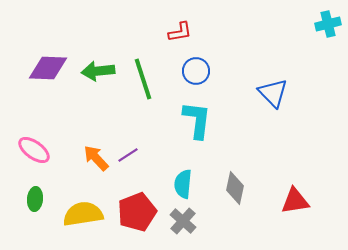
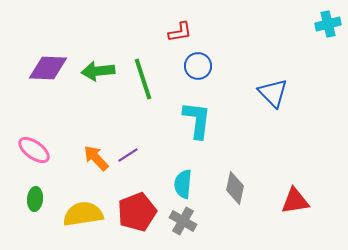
blue circle: moved 2 px right, 5 px up
gray cross: rotated 12 degrees counterclockwise
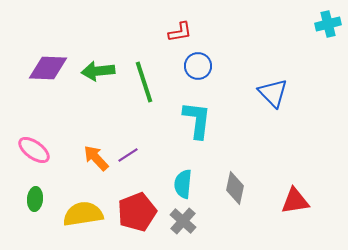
green line: moved 1 px right, 3 px down
gray cross: rotated 12 degrees clockwise
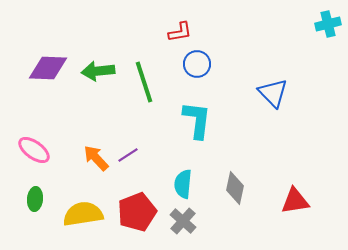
blue circle: moved 1 px left, 2 px up
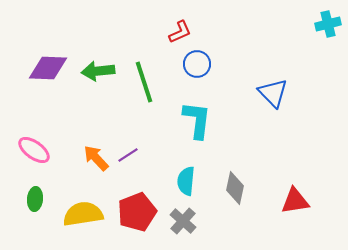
red L-shape: rotated 15 degrees counterclockwise
cyan semicircle: moved 3 px right, 3 px up
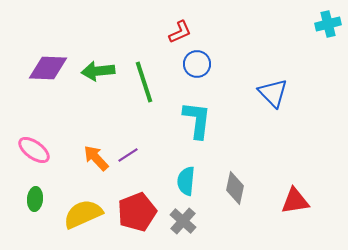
yellow semicircle: rotated 15 degrees counterclockwise
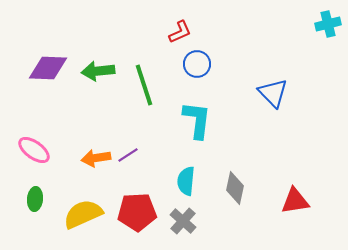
green line: moved 3 px down
orange arrow: rotated 56 degrees counterclockwise
red pentagon: rotated 18 degrees clockwise
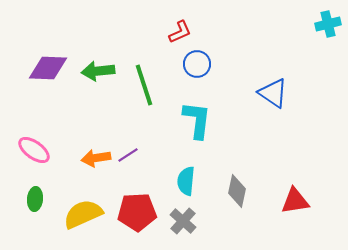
blue triangle: rotated 12 degrees counterclockwise
gray diamond: moved 2 px right, 3 px down
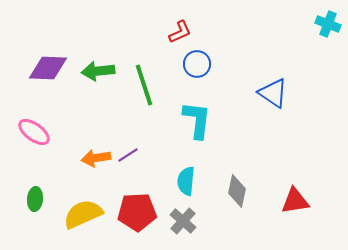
cyan cross: rotated 35 degrees clockwise
pink ellipse: moved 18 px up
